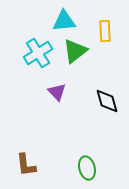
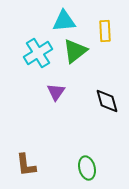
purple triangle: moved 1 px left; rotated 18 degrees clockwise
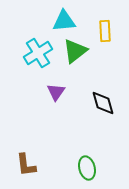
black diamond: moved 4 px left, 2 px down
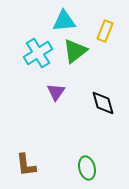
yellow rectangle: rotated 25 degrees clockwise
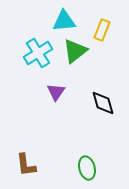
yellow rectangle: moved 3 px left, 1 px up
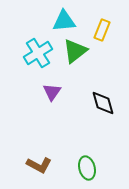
purple triangle: moved 4 px left
brown L-shape: moved 13 px right; rotated 55 degrees counterclockwise
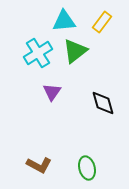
yellow rectangle: moved 8 px up; rotated 15 degrees clockwise
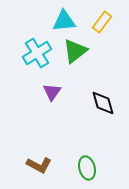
cyan cross: moved 1 px left
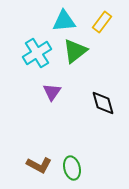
green ellipse: moved 15 px left
